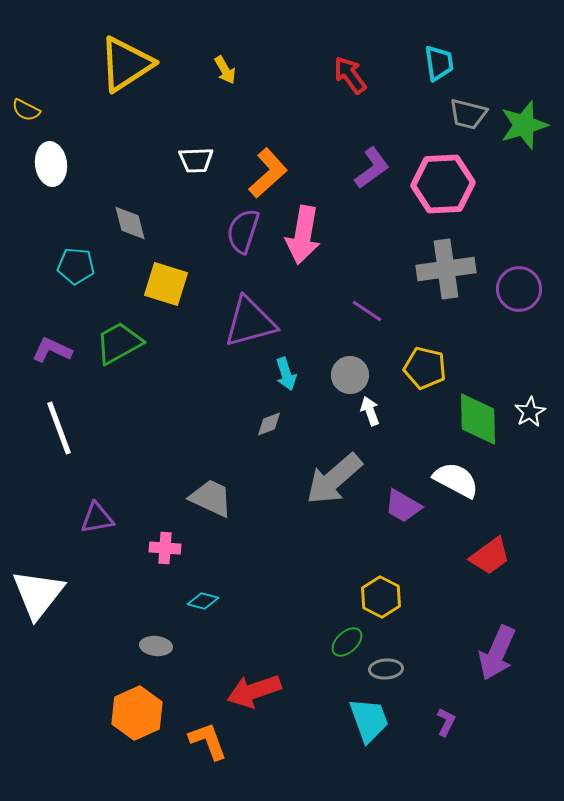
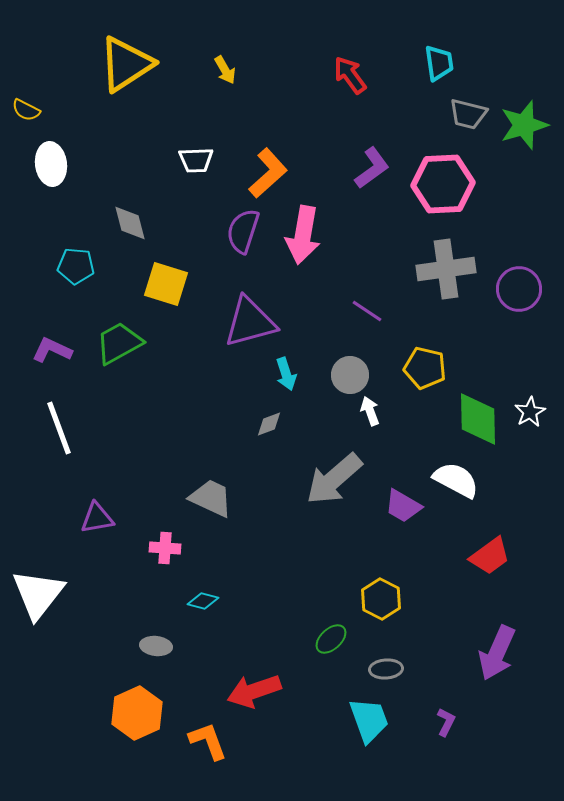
yellow hexagon at (381, 597): moved 2 px down
green ellipse at (347, 642): moved 16 px left, 3 px up
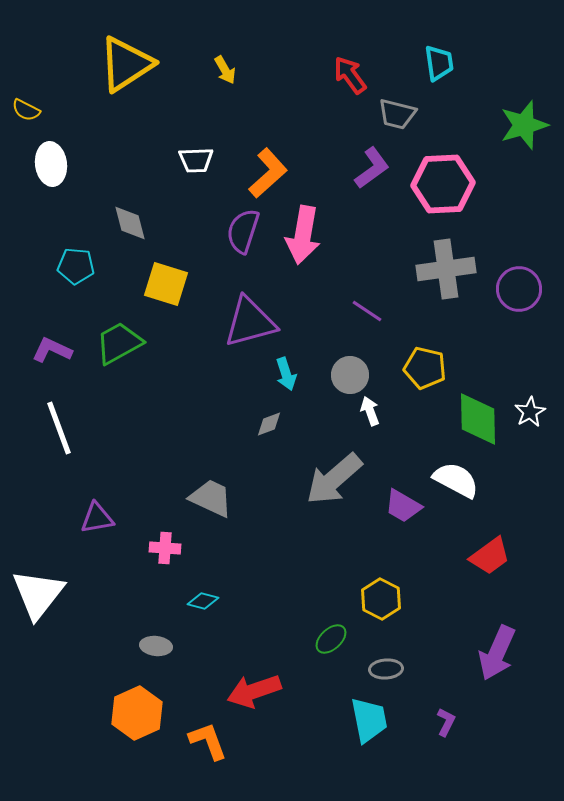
gray trapezoid at (468, 114): moved 71 px left
cyan trapezoid at (369, 720): rotated 9 degrees clockwise
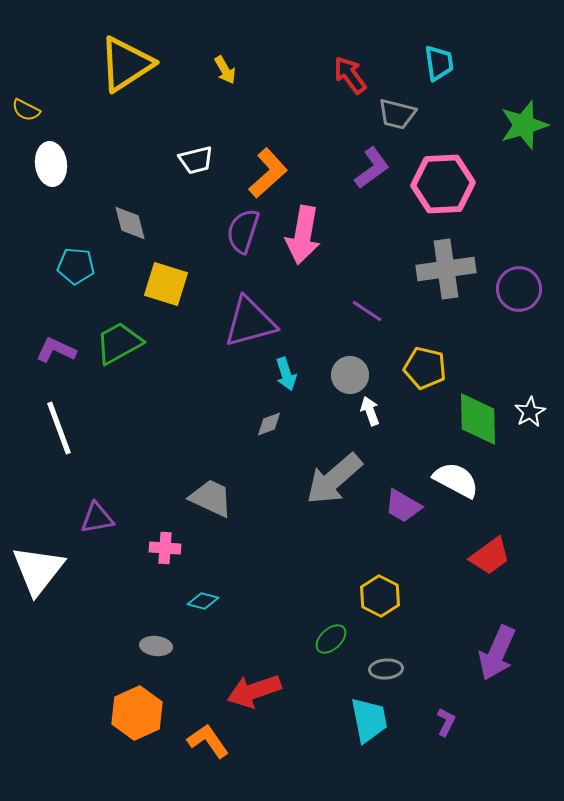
white trapezoid at (196, 160): rotated 12 degrees counterclockwise
purple L-shape at (52, 350): moved 4 px right
white triangle at (38, 594): moved 24 px up
yellow hexagon at (381, 599): moved 1 px left, 3 px up
orange L-shape at (208, 741): rotated 15 degrees counterclockwise
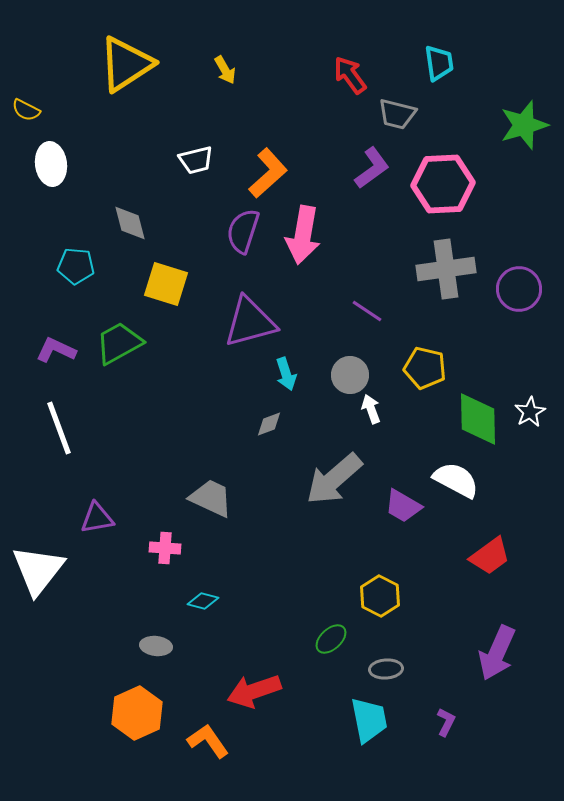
white arrow at (370, 411): moved 1 px right, 2 px up
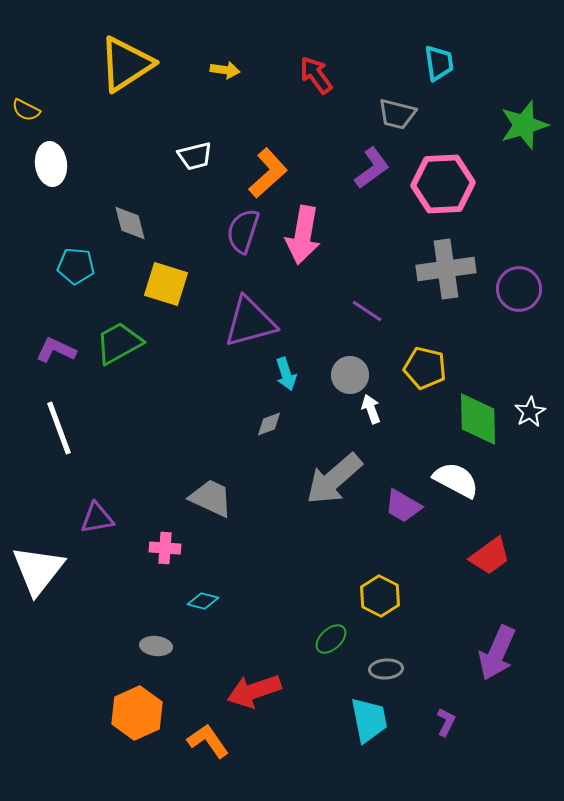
yellow arrow at (225, 70): rotated 52 degrees counterclockwise
red arrow at (350, 75): moved 34 px left
white trapezoid at (196, 160): moved 1 px left, 4 px up
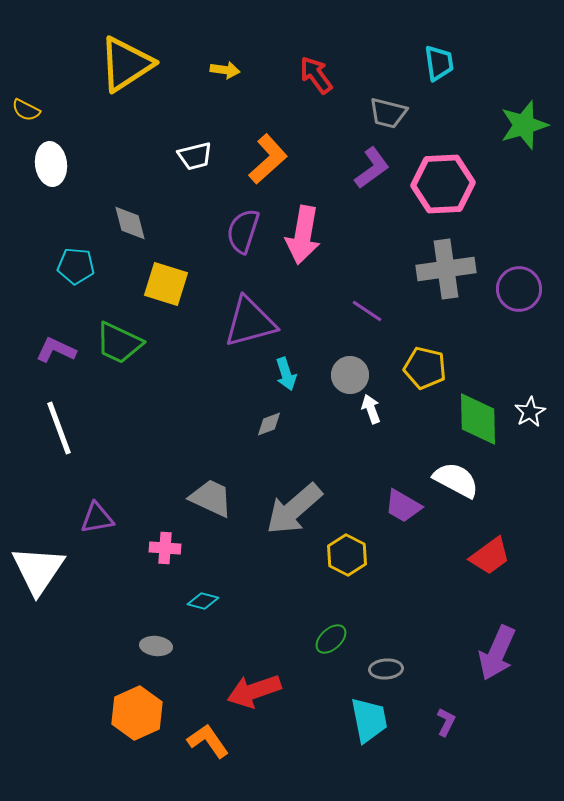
gray trapezoid at (397, 114): moved 9 px left, 1 px up
orange L-shape at (268, 173): moved 14 px up
green trapezoid at (119, 343): rotated 126 degrees counterclockwise
gray arrow at (334, 479): moved 40 px left, 30 px down
white triangle at (38, 570): rotated 4 degrees counterclockwise
yellow hexagon at (380, 596): moved 33 px left, 41 px up
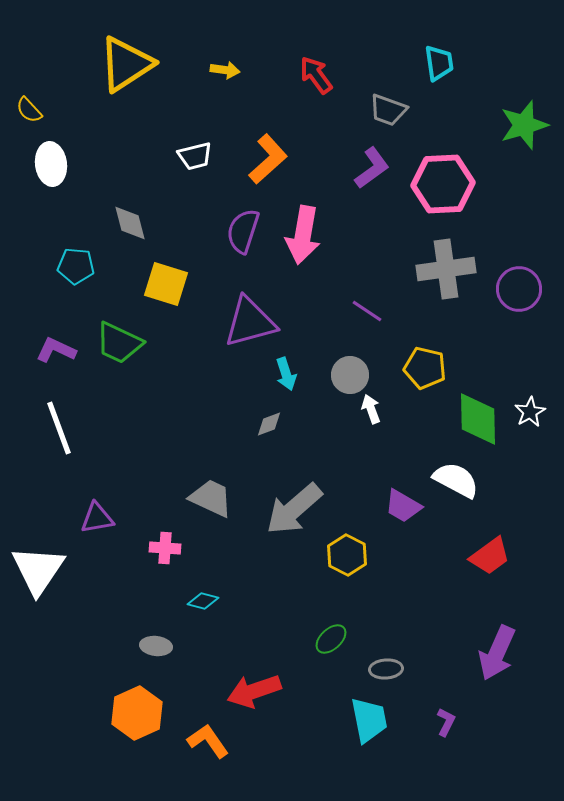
yellow semicircle at (26, 110): moved 3 px right; rotated 20 degrees clockwise
gray trapezoid at (388, 113): moved 3 px up; rotated 6 degrees clockwise
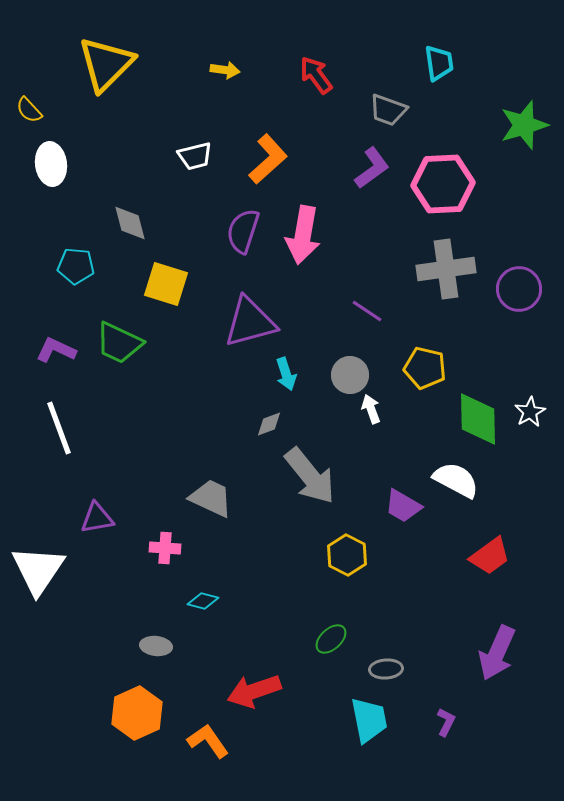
yellow triangle at (126, 64): moved 20 px left; rotated 12 degrees counterclockwise
gray arrow at (294, 509): moved 16 px right, 33 px up; rotated 88 degrees counterclockwise
